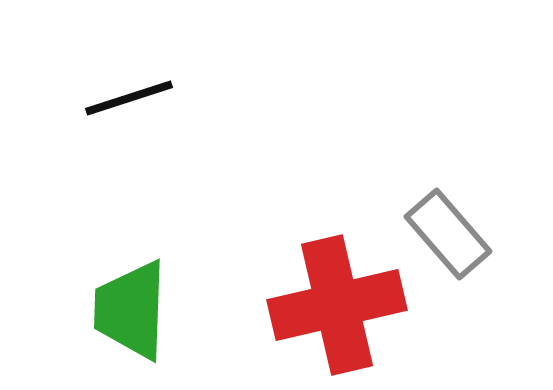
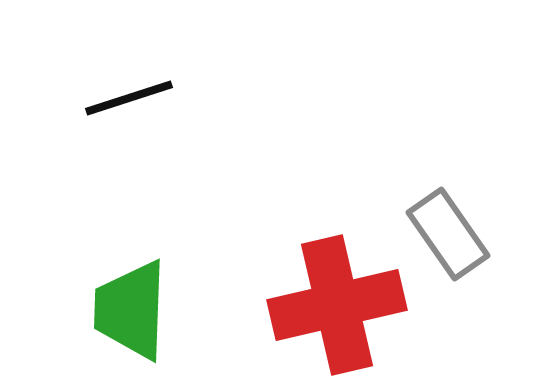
gray rectangle: rotated 6 degrees clockwise
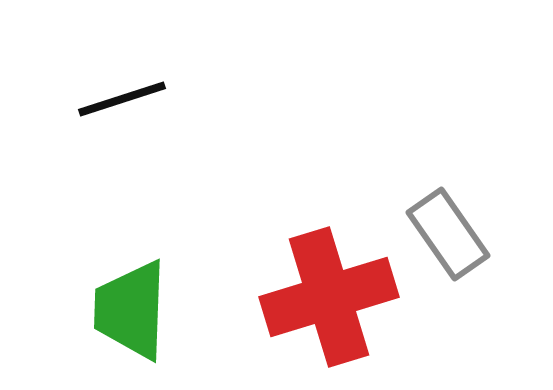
black line: moved 7 px left, 1 px down
red cross: moved 8 px left, 8 px up; rotated 4 degrees counterclockwise
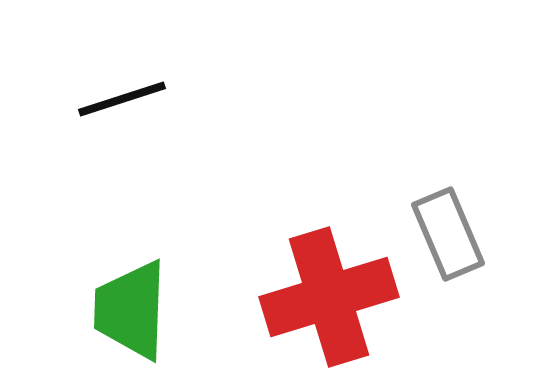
gray rectangle: rotated 12 degrees clockwise
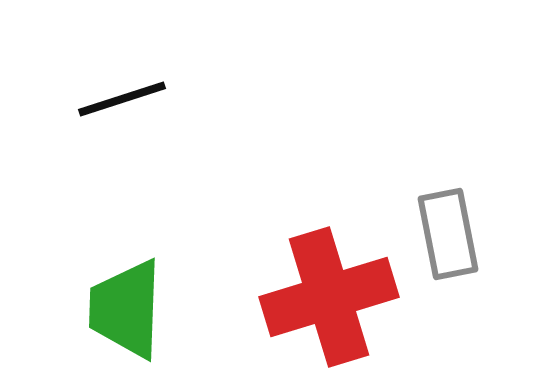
gray rectangle: rotated 12 degrees clockwise
green trapezoid: moved 5 px left, 1 px up
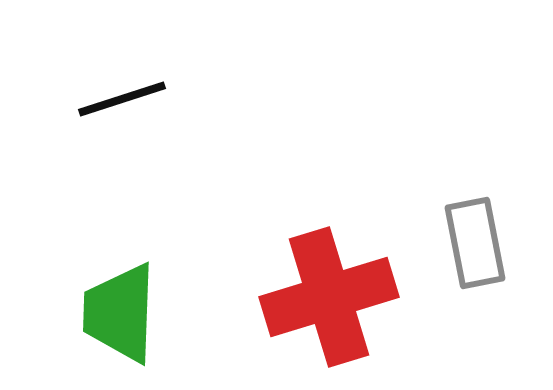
gray rectangle: moved 27 px right, 9 px down
green trapezoid: moved 6 px left, 4 px down
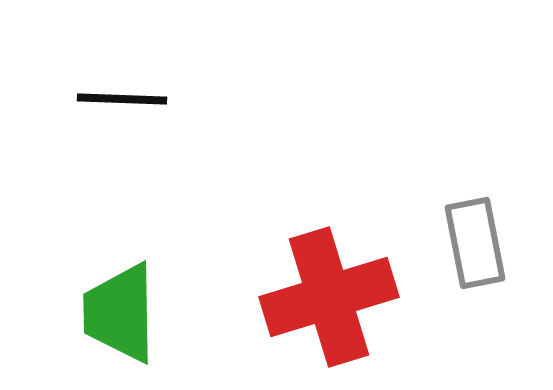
black line: rotated 20 degrees clockwise
green trapezoid: rotated 3 degrees counterclockwise
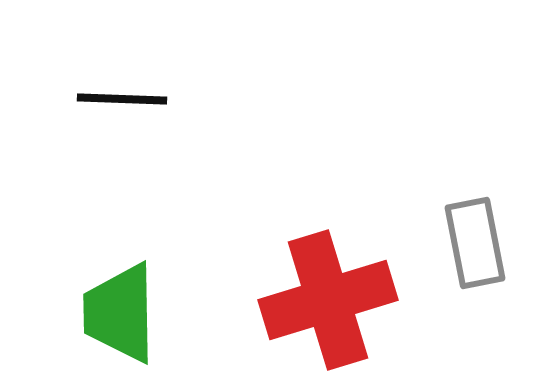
red cross: moved 1 px left, 3 px down
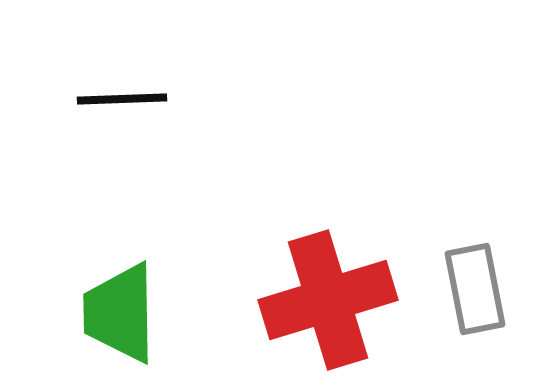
black line: rotated 4 degrees counterclockwise
gray rectangle: moved 46 px down
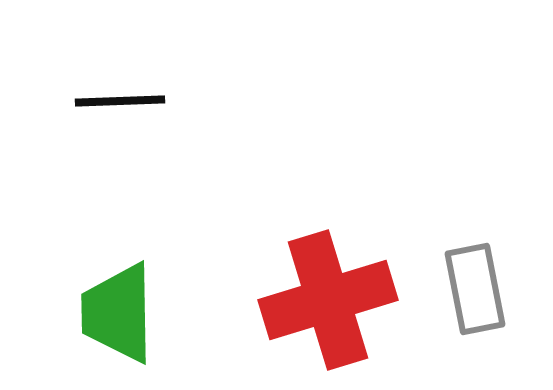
black line: moved 2 px left, 2 px down
green trapezoid: moved 2 px left
